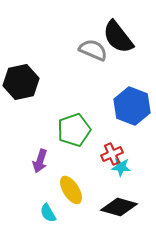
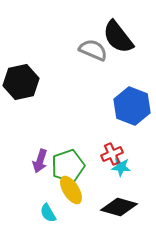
green pentagon: moved 6 px left, 36 px down
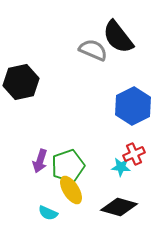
blue hexagon: moved 1 px right; rotated 12 degrees clockwise
red cross: moved 22 px right
cyan semicircle: rotated 36 degrees counterclockwise
